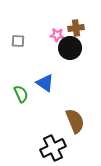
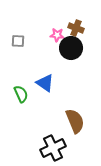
brown cross: rotated 28 degrees clockwise
black circle: moved 1 px right
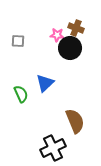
black circle: moved 1 px left
blue triangle: rotated 42 degrees clockwise
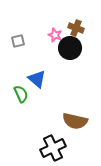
pink star: moved 2 px left; rotated 16 degrees clockwise
gray square: rotated 16 degrees counterclockwise
blue triangle: moved 8 px left, 4 px up; rotated 36 degrees counterclockwise
brown semicircle: rotated 125 degrees clockwise
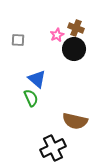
pink star: moved 2 px right; rotated 24 degrees clockwise
gray square: moved 1 px up; rotated 16 degrees clockwise
black circle: moved 4 px right, 1 px down
green semicircle: moved 10 px right, 4 px down
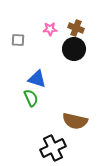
pink star: moved 7 px left, 6 px up; rotated 24 degrees clockwise
blue triangle: rotated 24 degrees counterclockwise
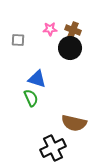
brown cross: moved 3 px left, 2 px down
black circle: moved 4 px left, 1 px up
brown semicircle: moved 1 px left, 2 px down
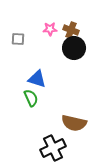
brown cross: moved 2 px left
gray square: moved 1 px up
black circle: moved 4 px right
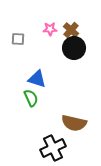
brown cross: rotated 21 degrees clockwise
